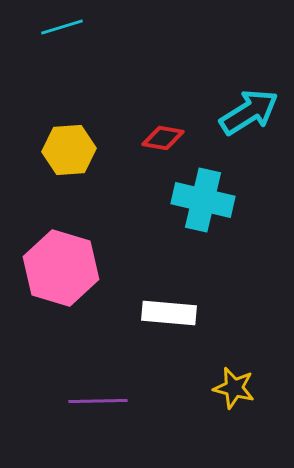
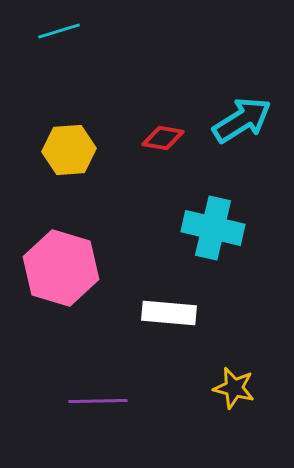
cyan line: moved 3 px left, 4 px down
cyan arrow: moved 7 px left, 8 px down
cyan cross: moved 10 px right, 28 px down
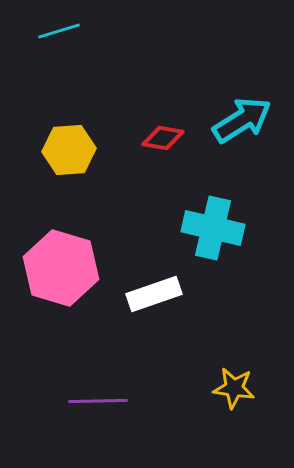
white rectangle: moved 15 px left, 19 px up; rotated 24 degrees counterclockwise
yellow star: rotated 6 degrees counterclockwise
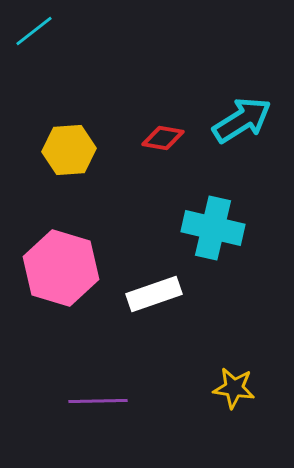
cyan line: moved 25 px left; rotated 21 degrees counterclockwise
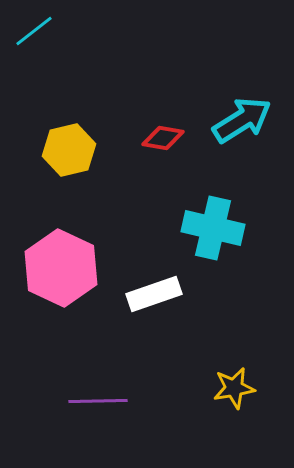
yellow hexagon: rotated 9 degrees counterclockwise
pink hexagon: rotated 8 degrees clockwise
yellow star: rotated 18 degrees counterclockwise
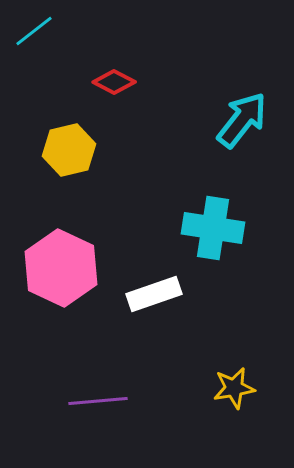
cyan arrow: rotated 20 degrees counterclockwise
red diamond: moved 49 px left, 56 px up; rotated 18 degrees clockwise
cyan cross: rotated 4 degrees counterclockwise
purple line: rotated 4 degrees counterclockwise
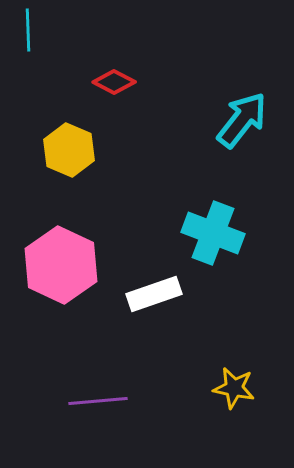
cyan line: moved 6 px left, 1 px up; rotated 54 degrees counterclockwise
yellow hexagon: rotated 24 degrees counterclockwise
cyan cross: moved 5 px down; rotated 12 degrees clockwise
pink hexagon: moved 3 px up
yellow star: rotated 21 degrees clockwise
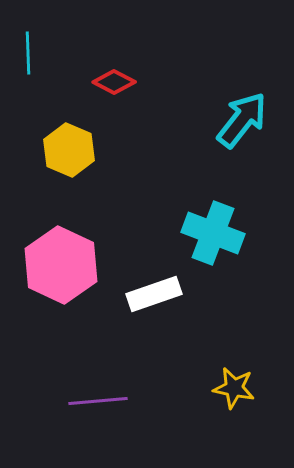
cyan line: moved 23 px down
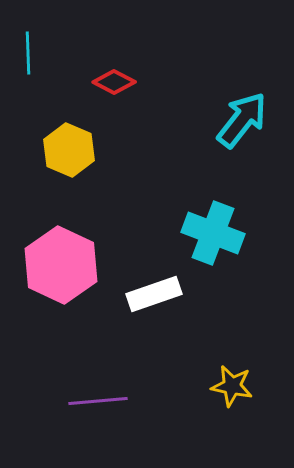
yellow star: moved 2 px left, 2 px up
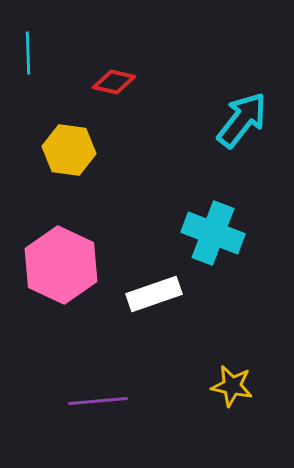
red diamond: rotated 15 degrees counterclockwise
yellow hexagon: rotated 15 degrees counterclockwise
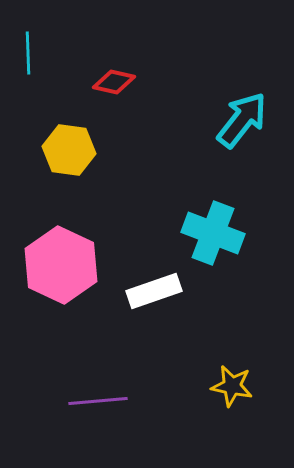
white rectangle: moved 3 px up
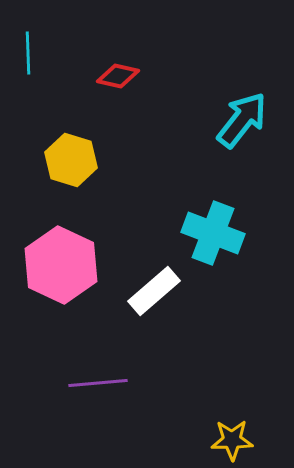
red diamond: moved 4 px right, 6 px up
yellow hexagon: moved 2 px right, 10 px down; rotated 9 degrees clockwise
white rectangle: rotated 22 degrees counterclockwise
yellow star: moved 54 px down; rotated 12 degrees counterclockwise
purple line: moved 18 px up
